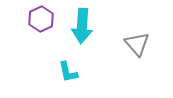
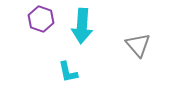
purple hexagon: rotated 15 degrees counterclockwise
gray triangle: moved 1 px right, 1 px down
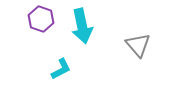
cyan arrow: rotated 16 degrees counterclockwise
cyan L-shape: moved 7 px left, 3 px up; rotated 105 degrees counterclockwise
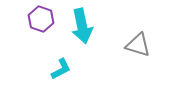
gray triangle: rotated 32 degrees counterclockwise
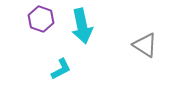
gray triangle: moved 7 px right; rotated 16 degrees clockwise
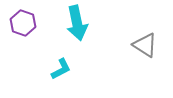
purple hexagon: moved 18 px left, 4 px down
cyan arrow: moved 5 px left, 3 px up
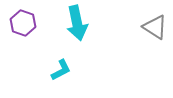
gray triangle: moved 10 px right, 18 px up
cyan L-shape: moved 1 px down
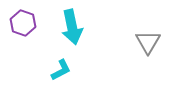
cyan arrow: moved 5 px left, 4 px down
gray triangle: moved 7 px left, 15 px down; rotated 28 degrees clockwise
